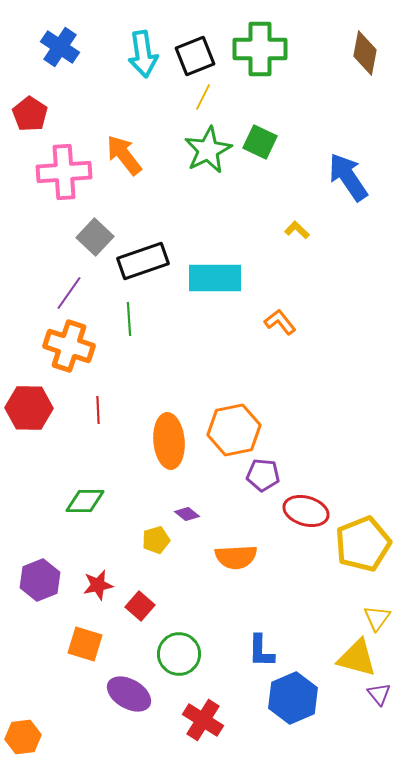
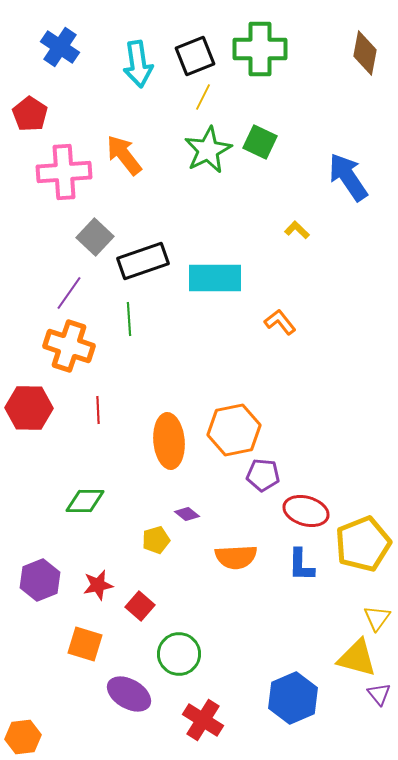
cyan arrow at (143, 54): moved 5 px left, 10 px down
blue L-shape at (261, 651): moved 40 px right, 86 px up
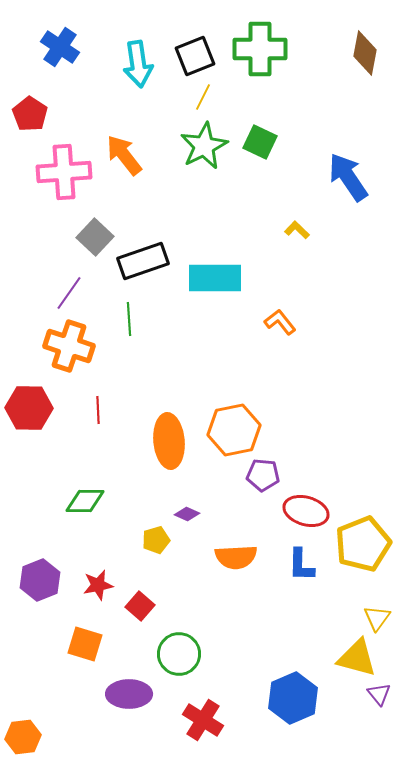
green star at (208, 150): moved 4 px left, 4 px up
purple diamond at (187, 514): rotated 15 degrees counterclockwise
purple ellipse at (129, 694): rotated 30 degrees counterclockwise
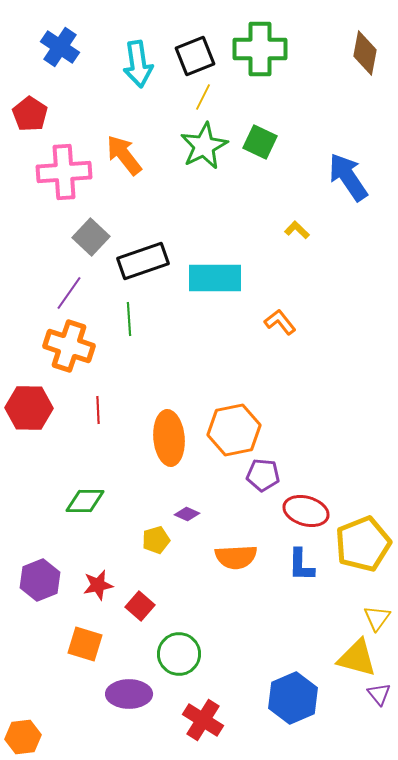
gray square at (95, 237): moved 4 px left
orange ellipse at (169, 441): moved 3 px up
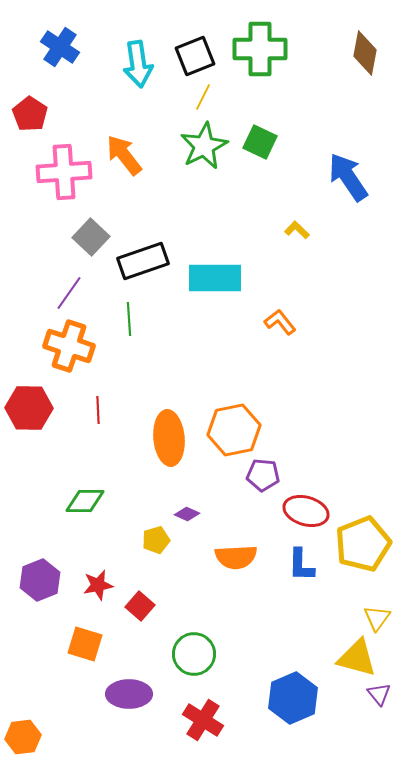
green circle at (179, 654): moved 15 px right
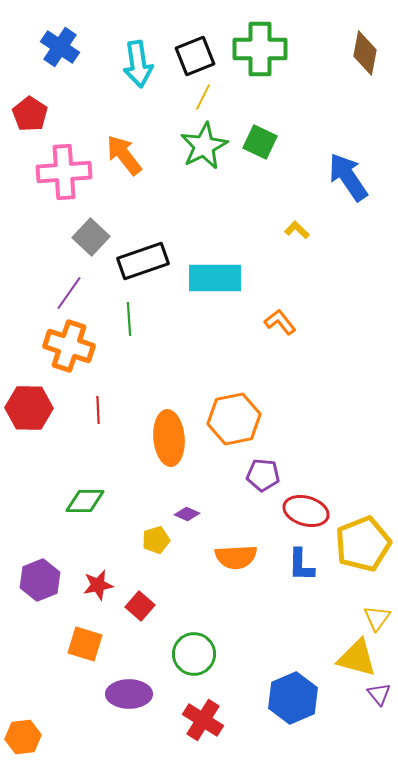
orange hexagon at (234, 430): moved 11 px up
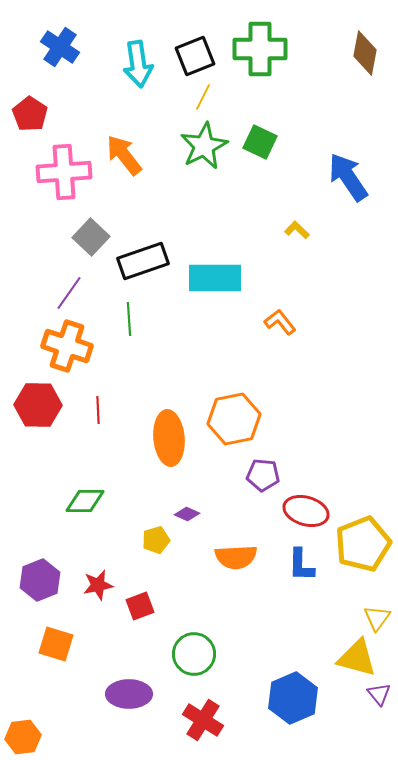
orange cross at (69, 346): moved 2 px left
red hexagon at (29, 408): moved 9 px right, 3 px up
red square at (140, 606): rotated 28 degrees clockwise
orange square at (85, 644): moved 29 px left
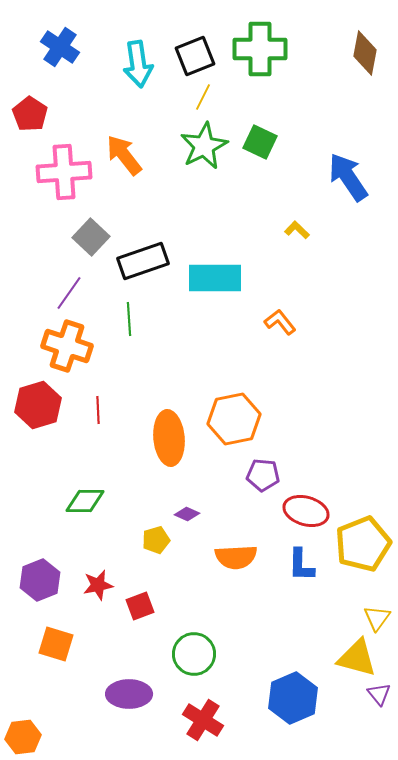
red hexagon at (38, 405): rotated 18 degrees counterclockwise
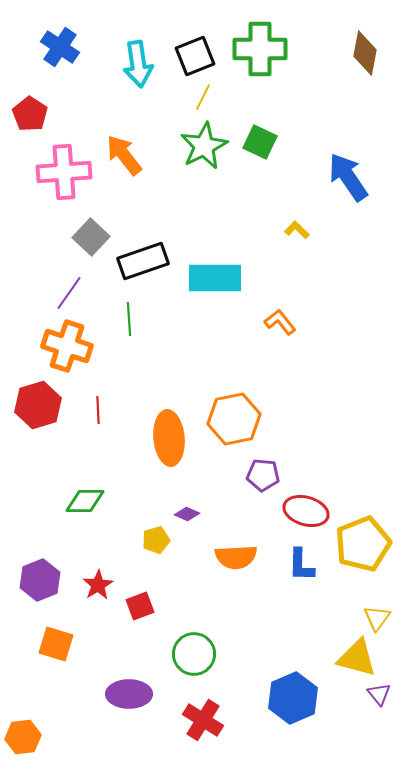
red star at (98, 585): rotated 20 degrees counterclockwise
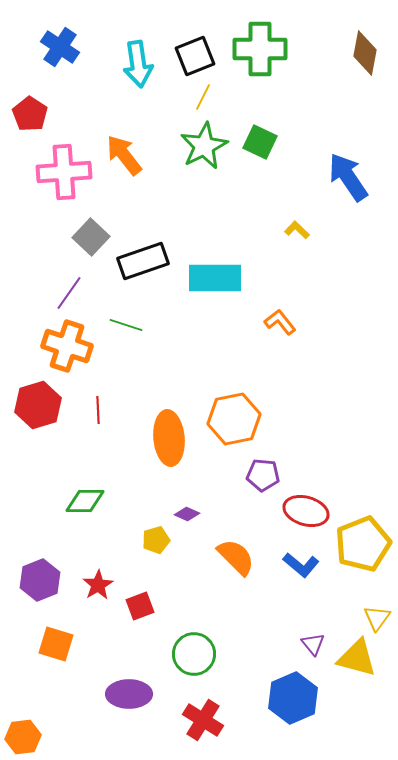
green line at (129, 319): moved 3 px left, 6 px down; rotated 68 degrees counterclockwise
orange semicircle at (236, 557): rotated 132 degrees counterclockwise
blue L-shape at (301, 565): rotated 51 degrees counterclockwise
purple triangle at (379, 694): moved 66 px left, 50 px up
